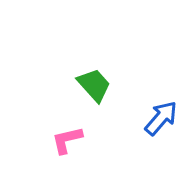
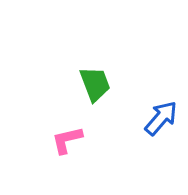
green trapezoid: moved 1 px right, 1 px up; rotated 21 degrees clockwise
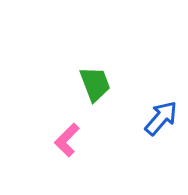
pink L-shape: rotated 32 degrees counterclockwise
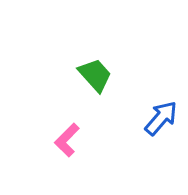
green trapezoid: moved 9 px up; rotated 21 degrees counterclockwise
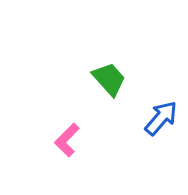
green trapezoid: moved 14 px right, 4 px down
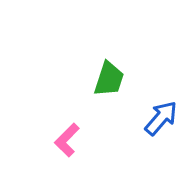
green trapezoid: rotated 60 degrees clockwise
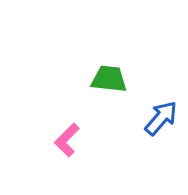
green trapezoid: rotated 102 degrees counterclockwise
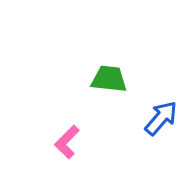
pink L-shape: moved 2 px down
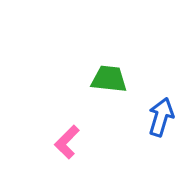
blue arrow: moved 1 px up; rotated 24 degrees counterclockwise
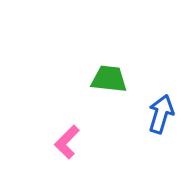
blue arrow: moved 3 px up
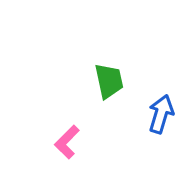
green trapezoid: moved 2 px down; rotated 72 degrees clockwise
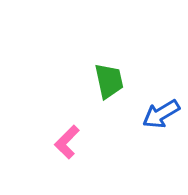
blue arrow: rotated 138 degrees counterclockwise
